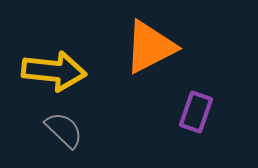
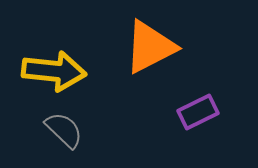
purple rectangle: moved 2 px right; rotated 45 degrees clockwise
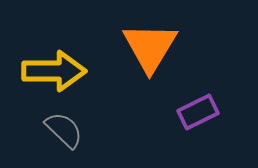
orange triangle: rotated 32 degrees counterclockwise
yellow arrow: rotated 6 degrees counterclockwise
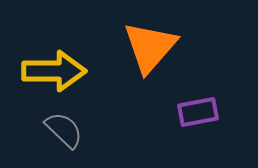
orange triangle: rotated 10 degrees clockwise
purple rectangle: rotated 15 degrees clockwise
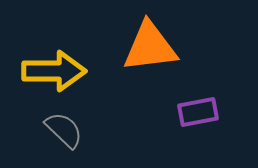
orange triangle: rotated 42 degrees clockwise
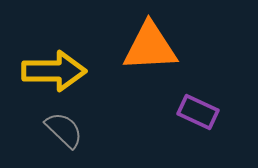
orange triangle: rotated 4 degrees clockwise
purple rectangle: rotated 36 degrees clockwise
